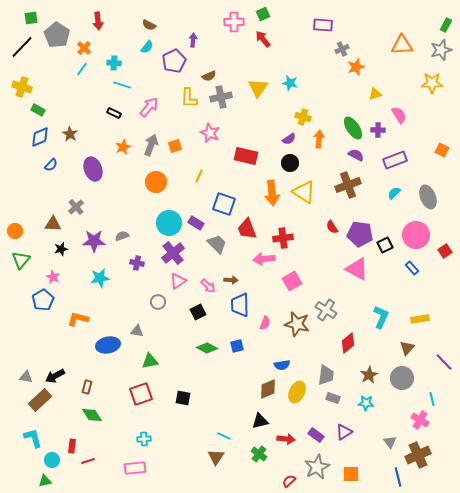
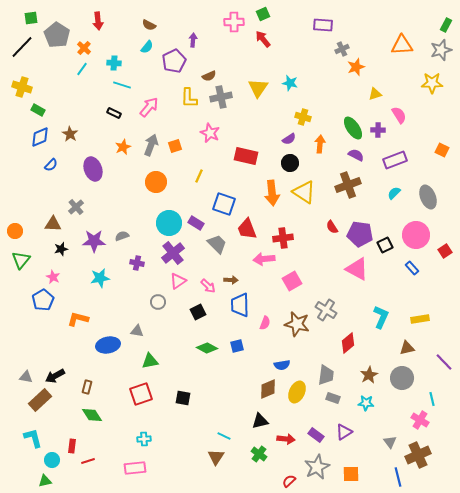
orange arrow at (319, 139): moved 1 px right, 5 px down
brown triangle at (407, 348): rotated 35 degrees clockwise
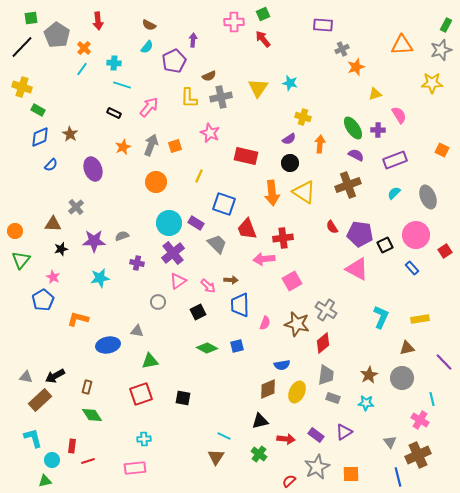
red diamond at (348, 343): moved 25 px left
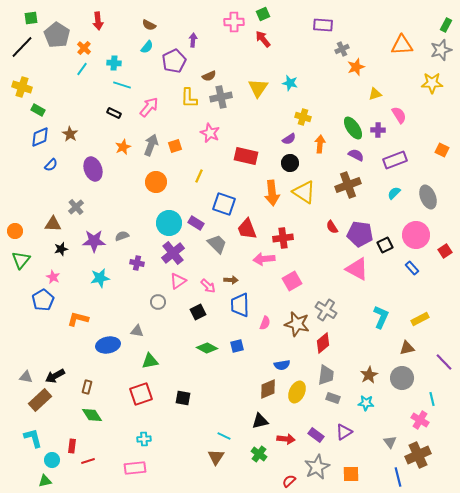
yellow rectangle at (420, 319): rotated 18 degrees counterclockwise
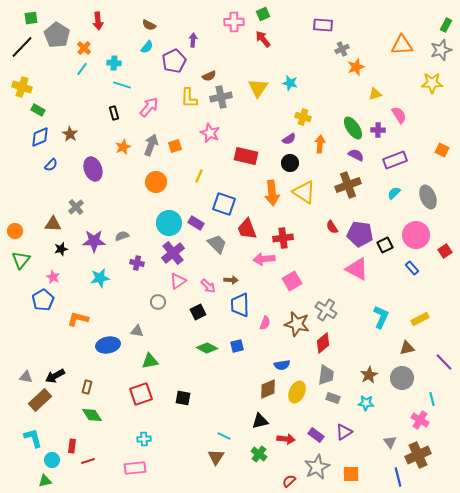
black rectangle at (114, 113): rotated 48 degrees clockwise
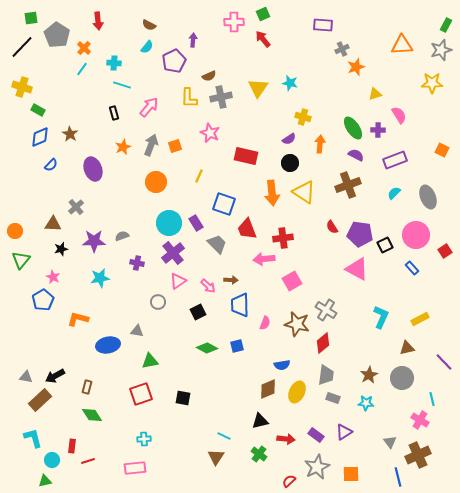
purple rectangle at (196, 223): rotated 28 degrees clockwise
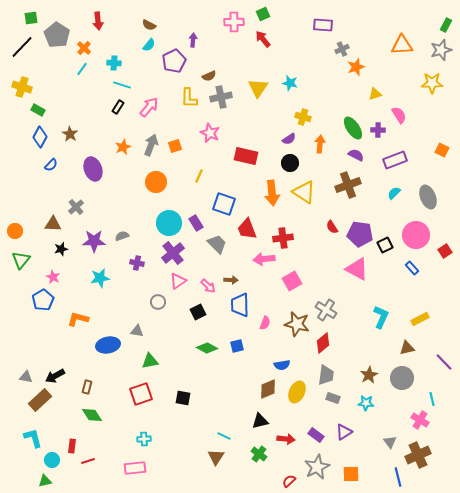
cyan semicircle at (147, 47): moved 2 px right, 2 px up
black rectangle at (114, 113): moved 4 px right, 6 px up; rotated 48 degrees clockwise
blue diamond at (40, 137): rotated 40 degrees counterclockwise
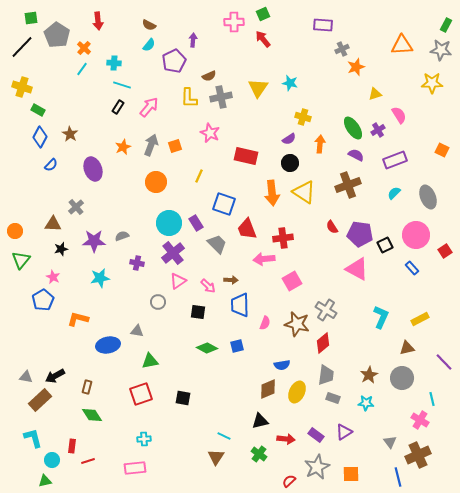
gray star at (441, 50): rotated 25 degrees clockwise
purple cross at (378, 130): rotated 32 degrees counterclockwise
black square at (198, 312): rotated 35 degrees clockwise
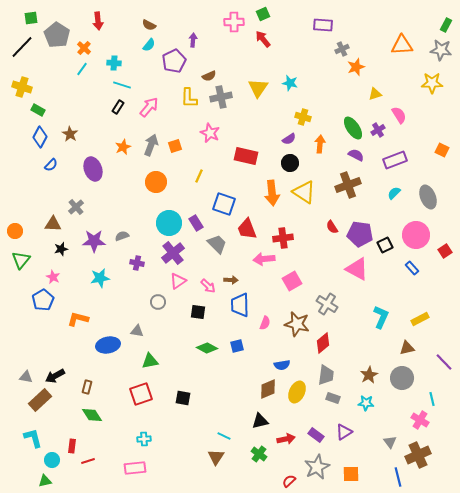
gray cross at (326, 310): moved 1 px right, 6 px up
red arrow at (286, 439): rotated 18 degrees counterclockwise
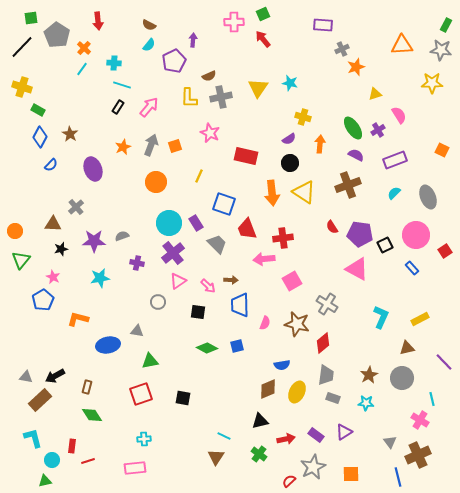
gray star at (317, 467): moved 4 px left
